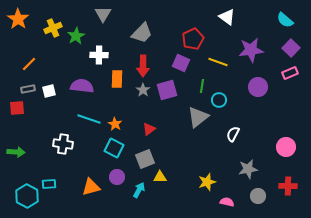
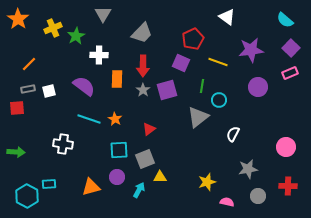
purple semicircle at (82, 86): moved 2 px right; rotated 30 degrees clockwise
orange star at (115, 124): moved 5 px up
cyan square at (114, 148): moved 5 px right, 2 px down; rotated 30 degrees counterclockwise
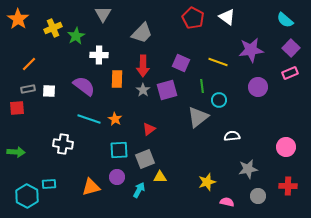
red pentagon at (193, 39): moved 21 px up; rotated 20 degrees counterclockwise
green line at (202, 86): rotated 16 degrees counterclockwise
white square at (49, 91): rotated 16 degrees clockwise
white semicircle at (233, 134): moved 1 px left, 2 px down; rotated 56 degrees clockwise
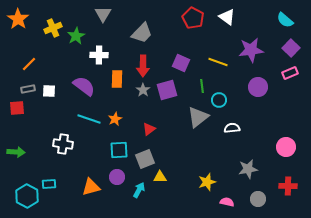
orange star at (115, 119): rotated 16 degrees clockwise
white semicircle at (232, 136): moved 8 px up
gray circle at (258, 196): moved 3 px down
